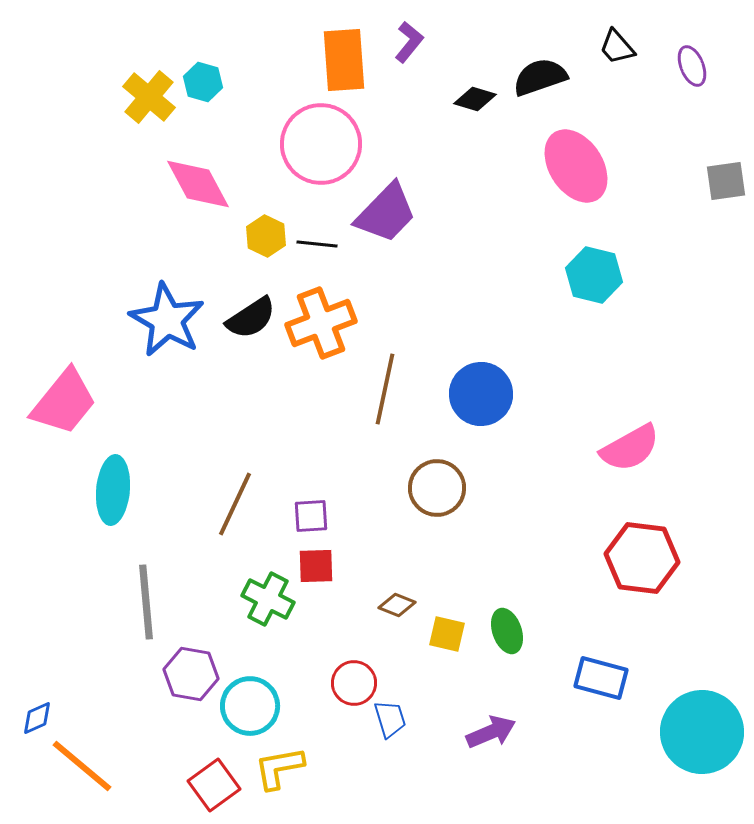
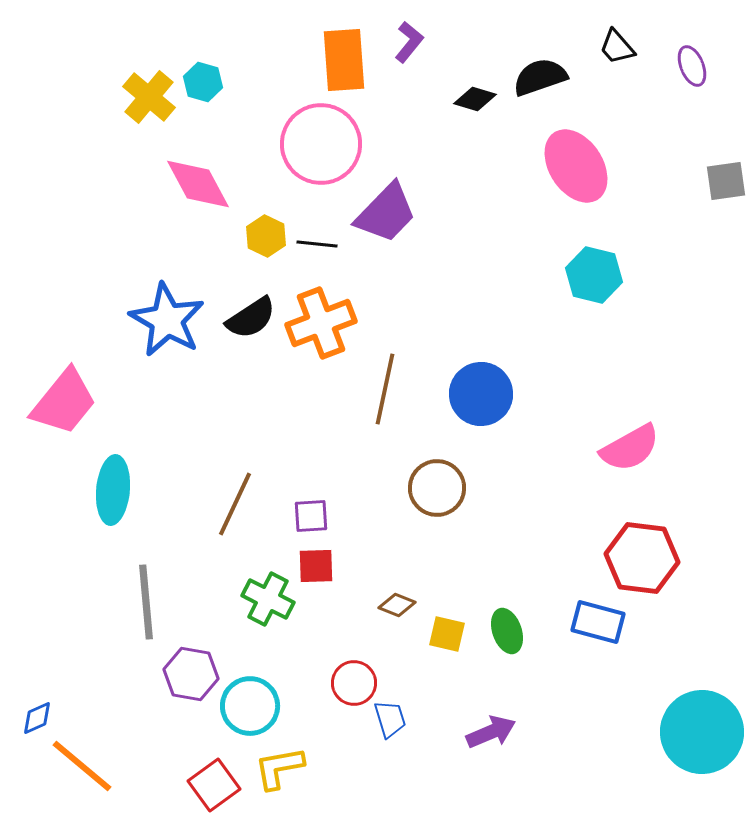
blue rectangle at (601, 678): moved 3 px left, 56 px up
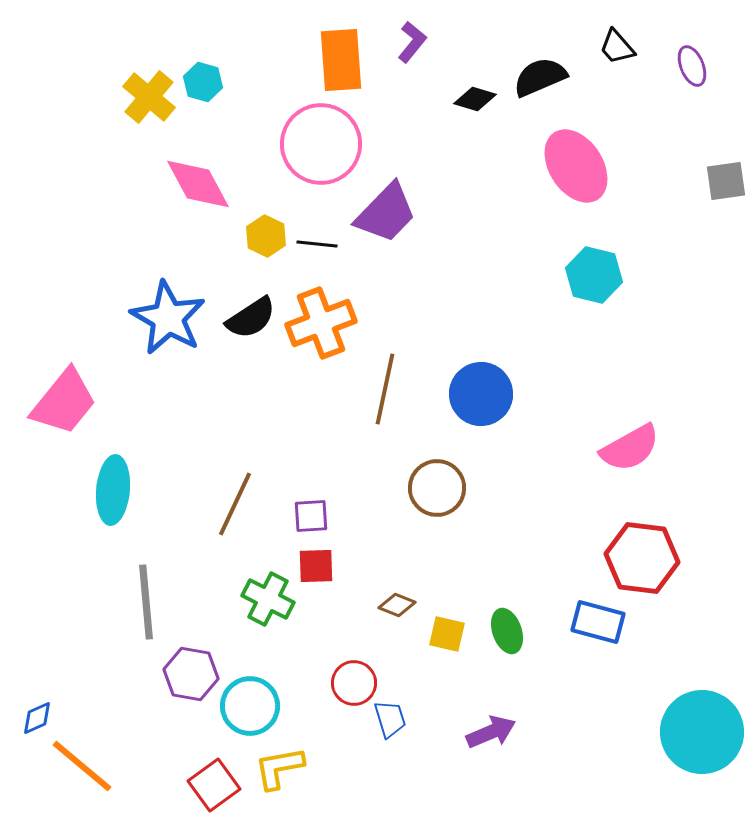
purple L-shape at (409, 42): moved 3 px right
orange rectangle at (344, 60): moved 3 px left
black semicircle at (540, 77): rotated 4 degrees counterclockwise
blue star at (167, 320): moved 1 px right, 2 px up
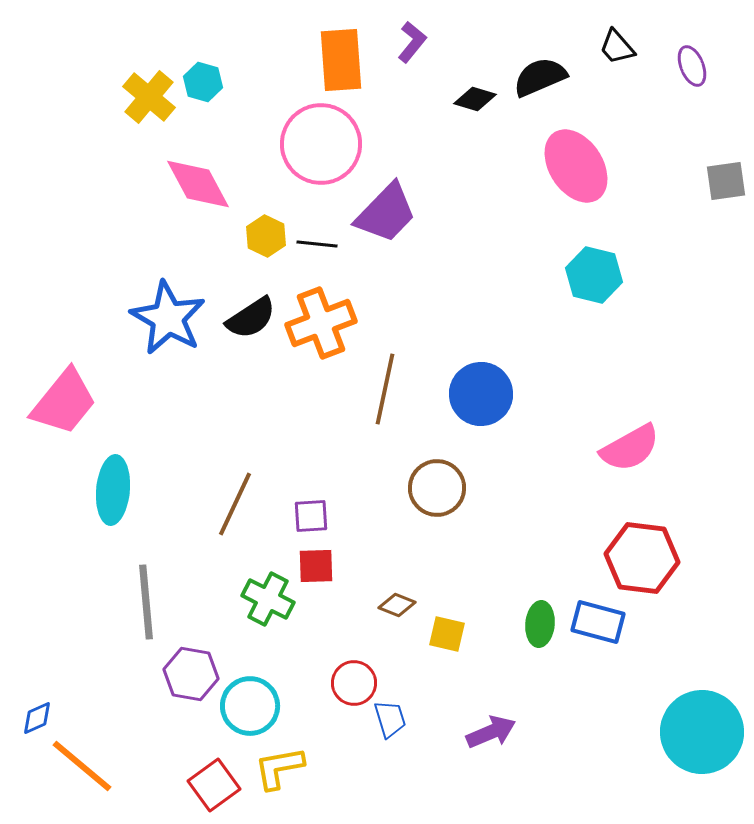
green ellipse at (507, 631): moved 33 px right, 7 px up; rotated 24 degrees clockwise
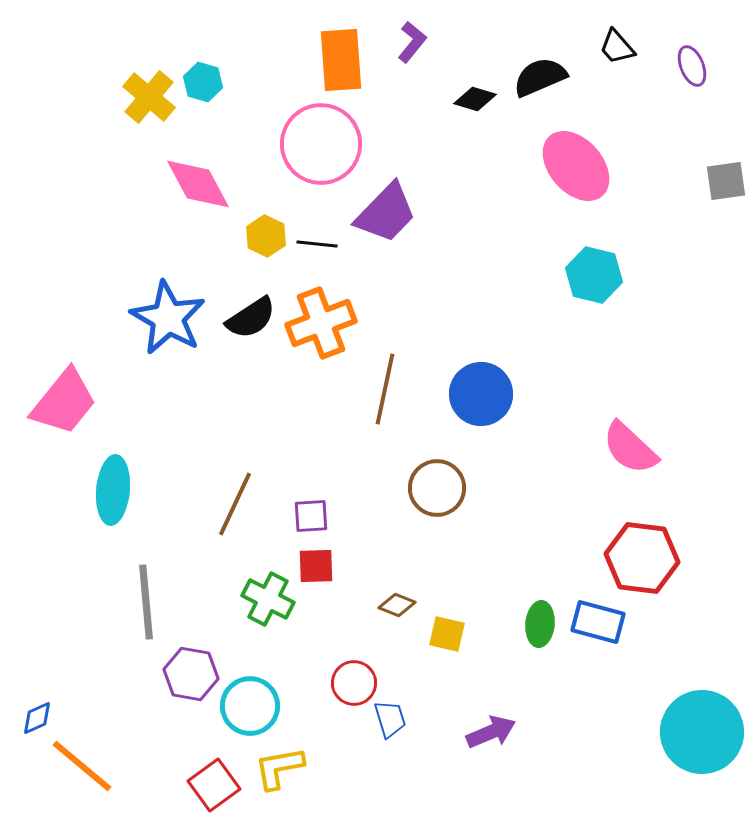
pink ellipse at (576, 166): rotated 8 degrees counterclockwise
pink semicircle at (630, 448): rotated 72 degrees clockwise
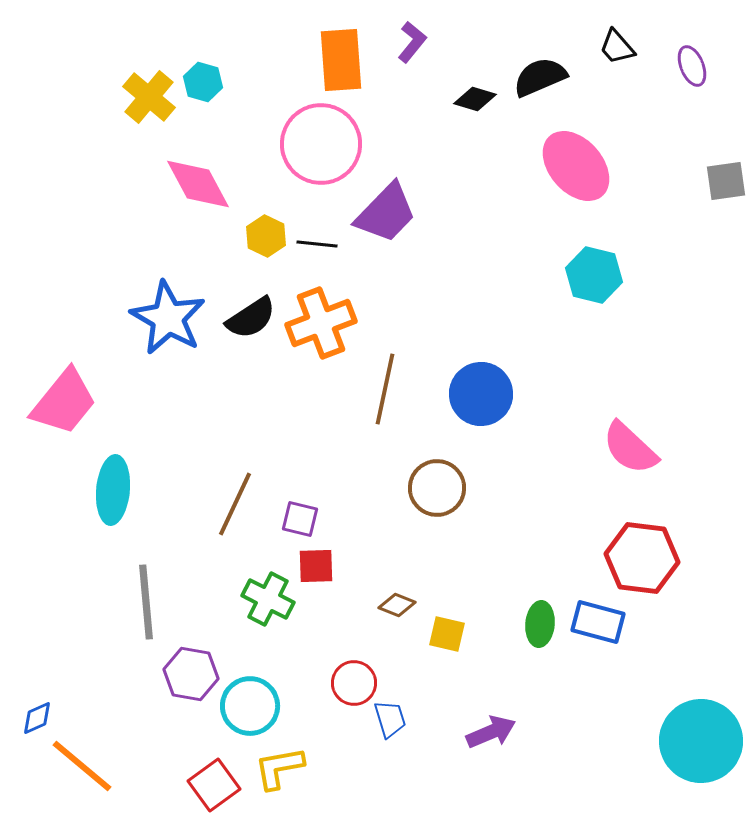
purple square at (311, 516): moved 11 px left, 3 px down; rotated 18 degrees clockwise
cyan circle at (702, 732): moved 1 px left, 9 px down
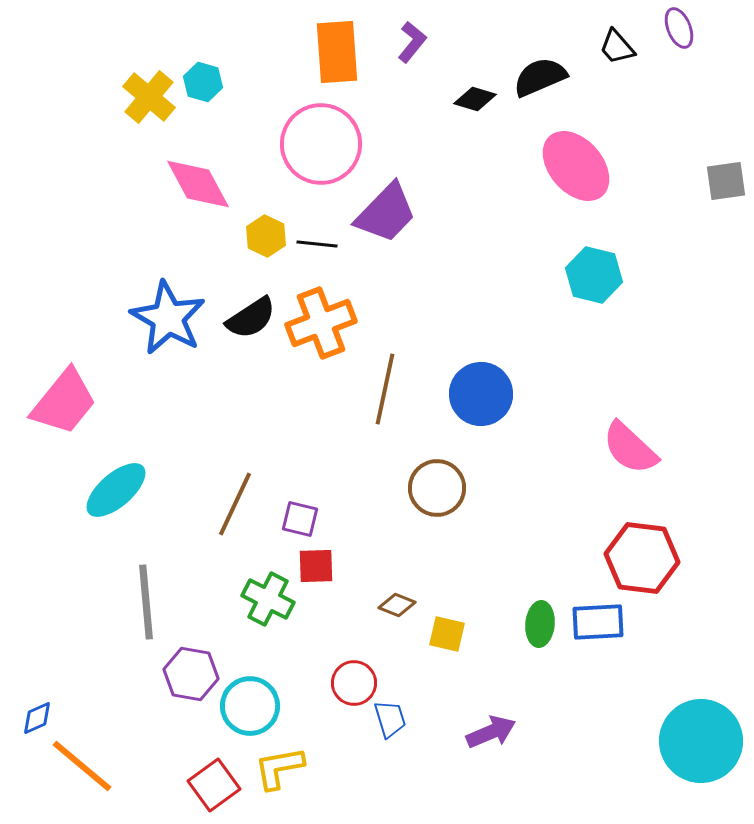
orange rectangle at (341, 60): moved 4 px left, 8 px up
purple ellipse at (692, 66): moved 13 px left, 38 px up
cyan ellipse at (113, 490): moved 3 px right; rotated 44 degrees clockwise
blue rectangle at (598, 622): rotated 18 degrees counterclockwise
